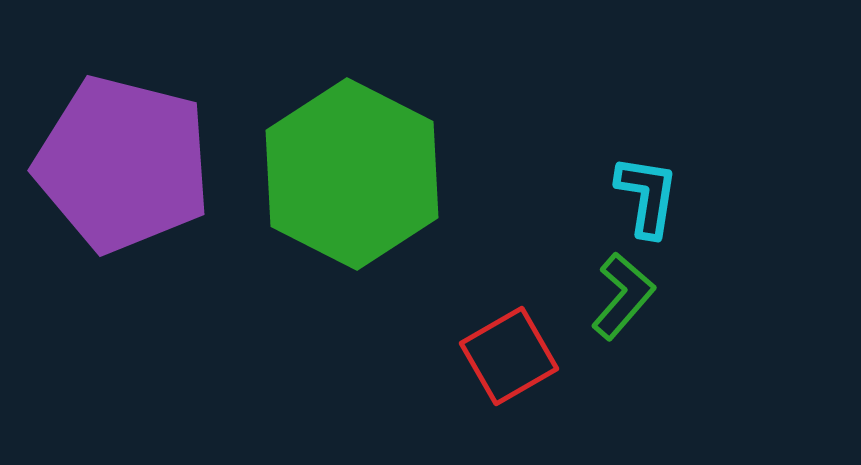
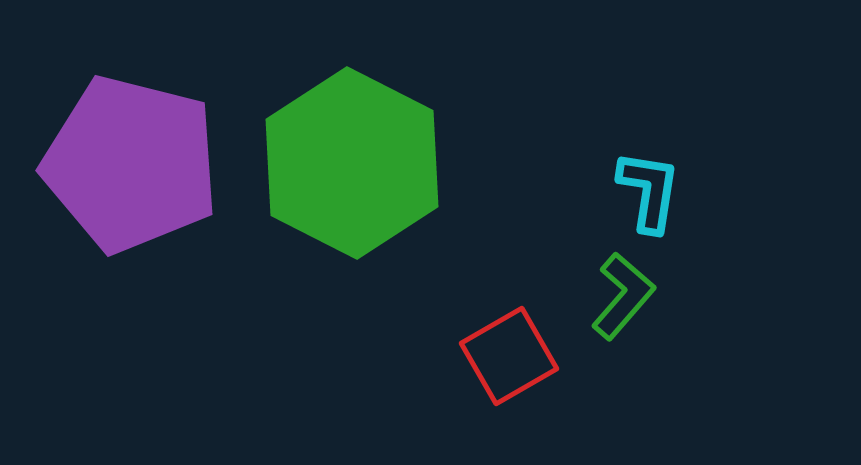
purple pentagon: moved 8 px right
green hexagon: moved 11 px up
cyan L-shape: moved 2 px right, 5 px up
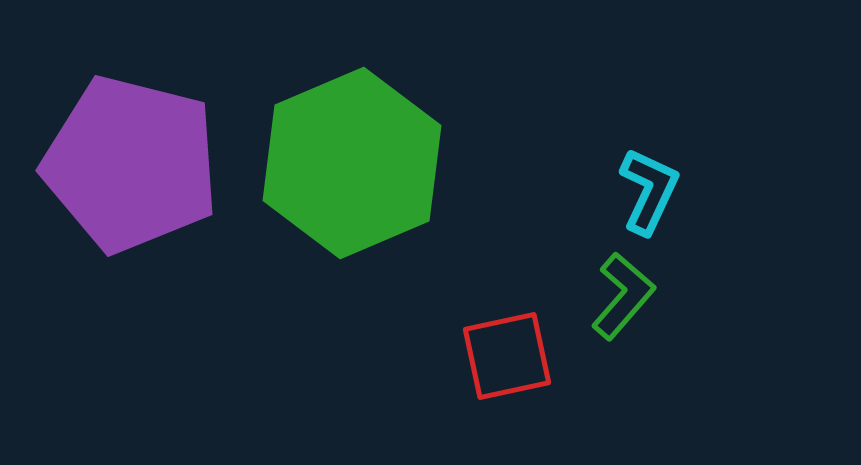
green hexagon: rotated 10 degrees clockwise
cyan L-shape: rotated 16 degrees clockwise
red square: moved 2 px left; rotated 18 degrees clockwise
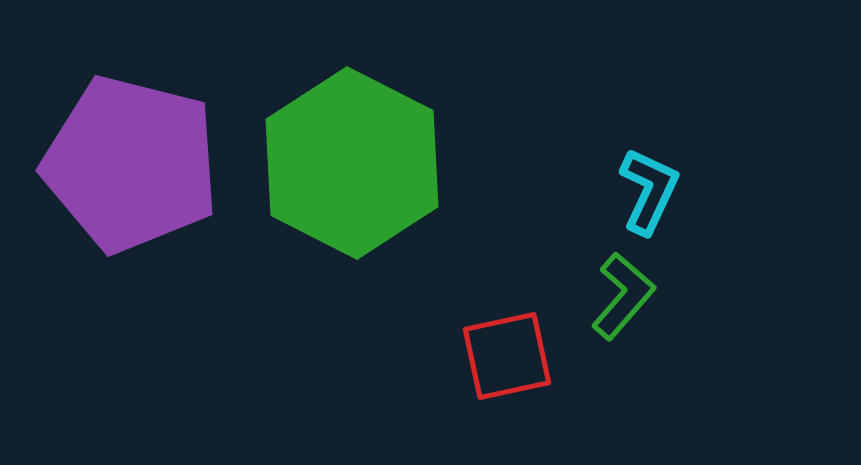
green hexagon: rotated 10 degrees counterclockwise
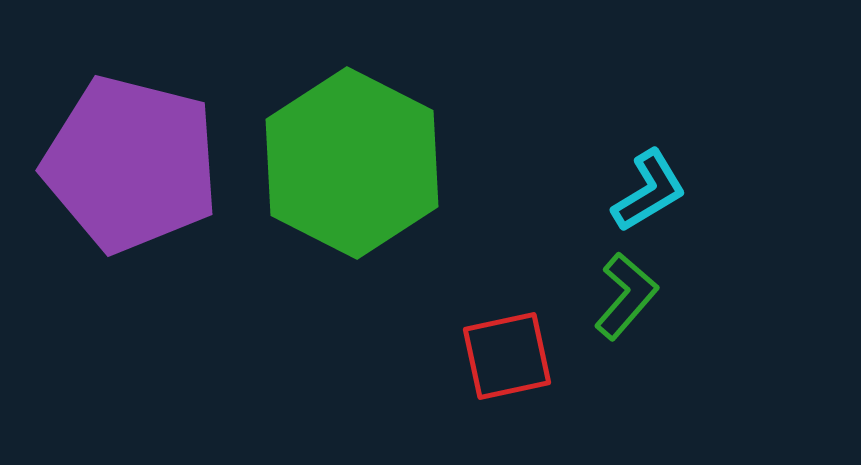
cyan L-shape: rotated 34 degrees clockwise
green L-shape: moved 3 px right
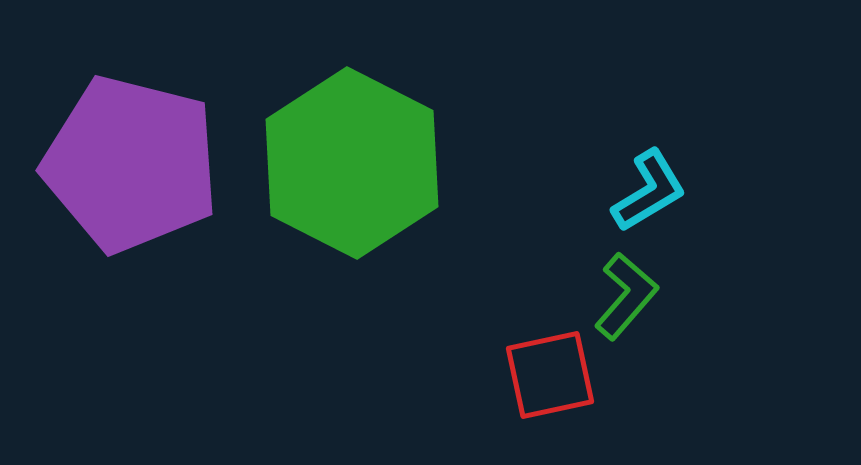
red square: moved 43 px right, 19 px down
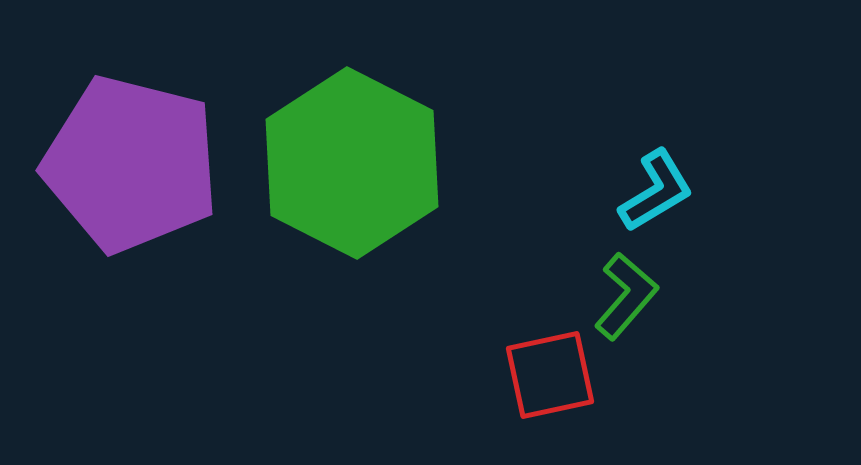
cyan L-shape: moved 7 px right
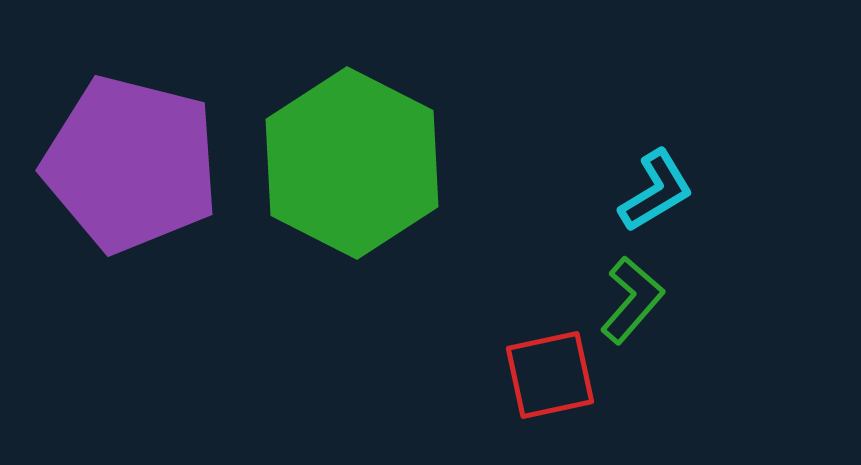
green L-shape: moved 6 px right, 4 px down
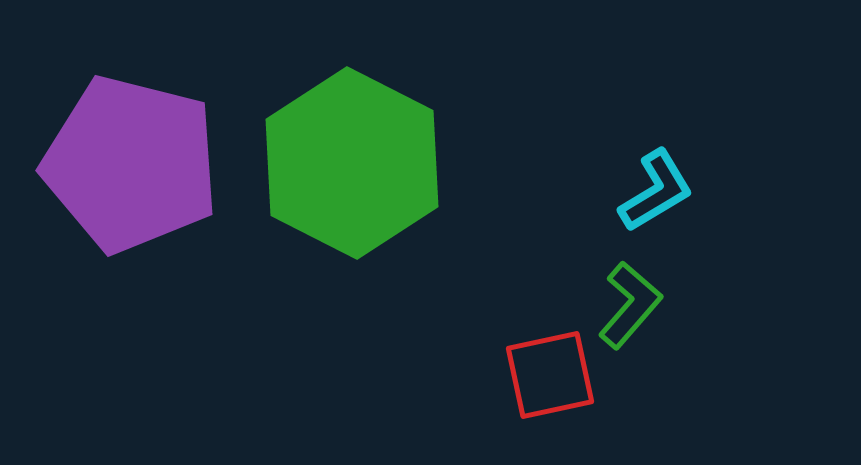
green L-shape: moved 2 px left, 5 px down
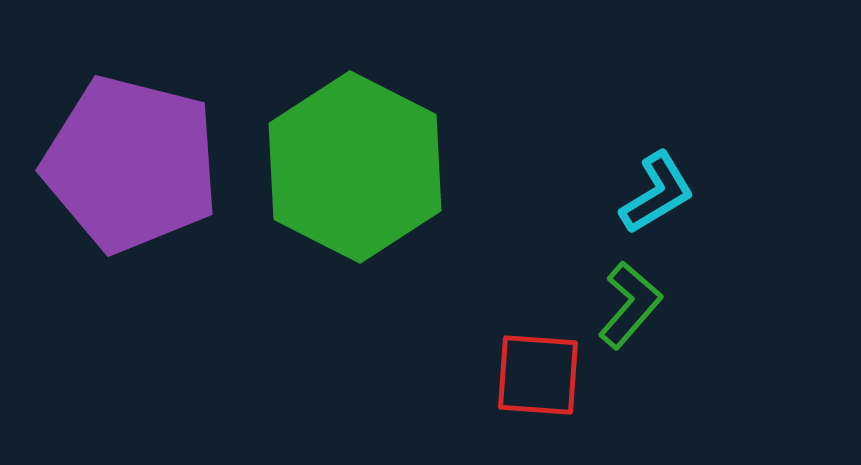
green hexagon: moved 3 px right, 4 px down
cyan L-shape: moved 1 px right, 2 px down
red square: moved 12 px left; rotated 16 degrees clockwise
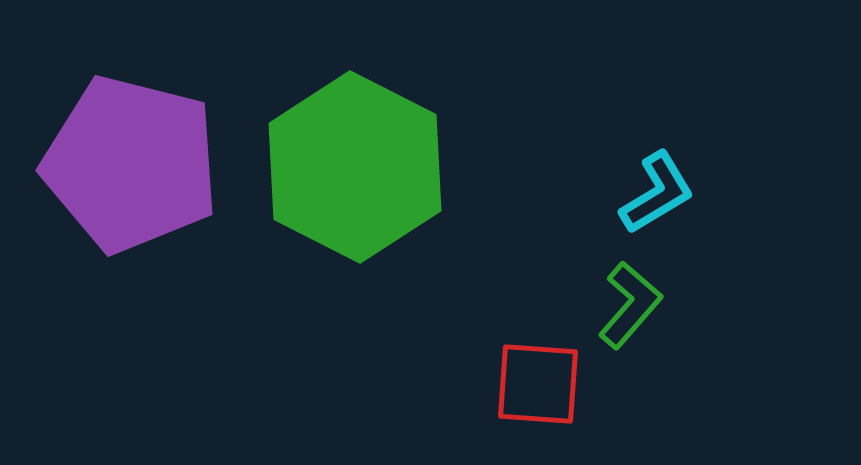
red square: moved 9 px down
